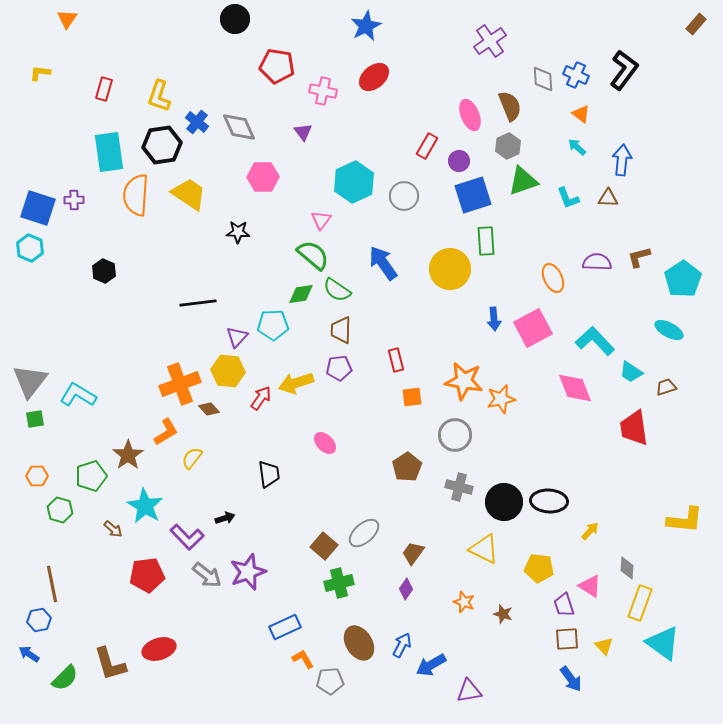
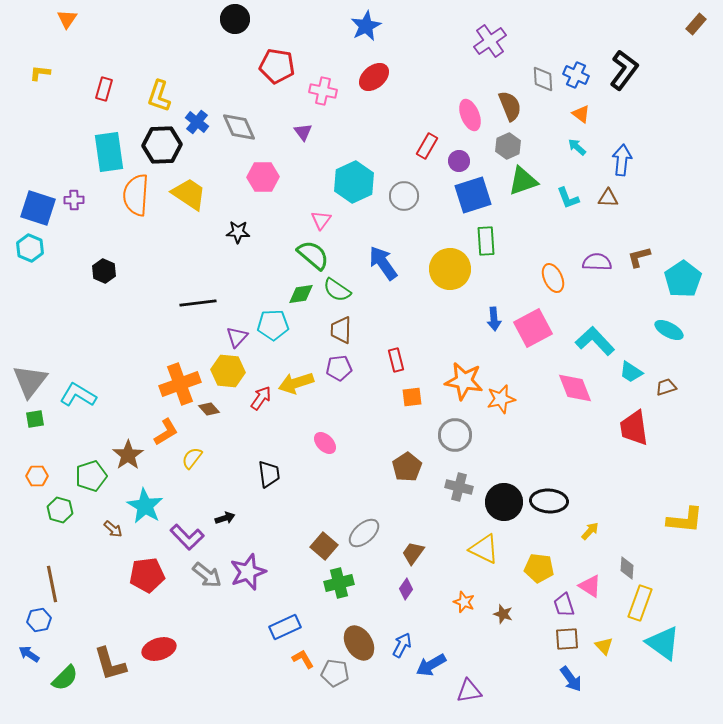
black hexagon at (162, 145): rotated 6 degrees clockwise
gray pentagon at (330, 681): moved 5 px right, 8 px up; rotated 12 degrees clockwise
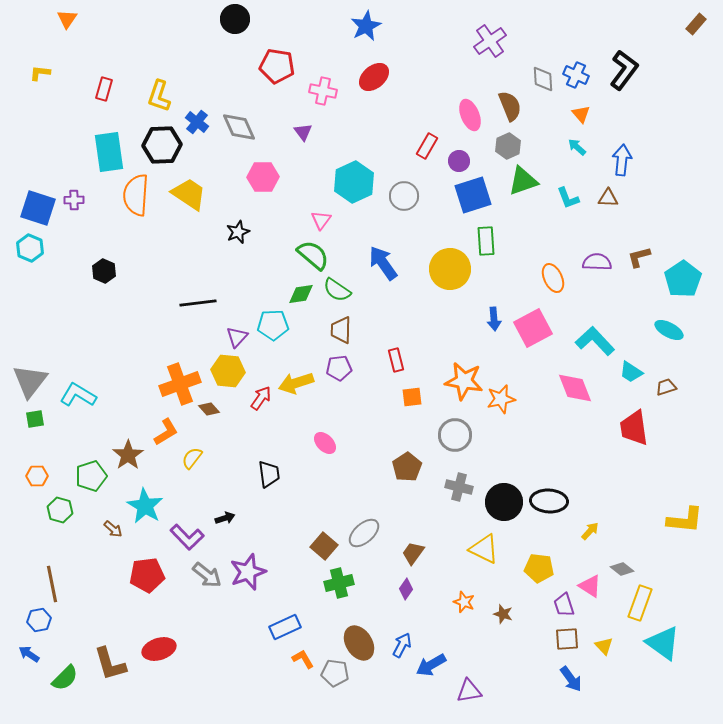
orange triangle at (581, 114): rotated 12 degrees clockwise
black star at (238, 232): rotated 25 degrees counterclockwise
gray diamond at (627, 568): moved 5 px left, 1 px down; rotated 55 degrees counterclockwise
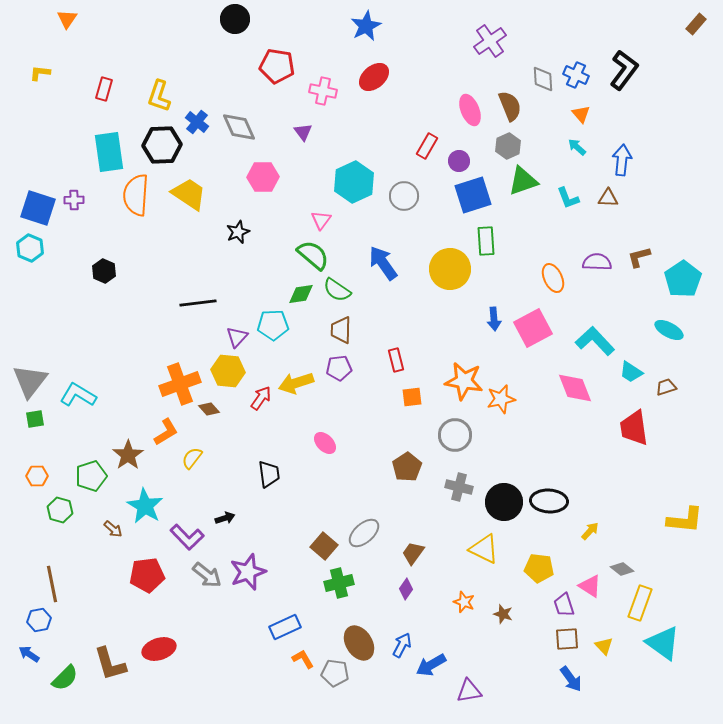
pink ellipse at (470, 115): moved 5 px up
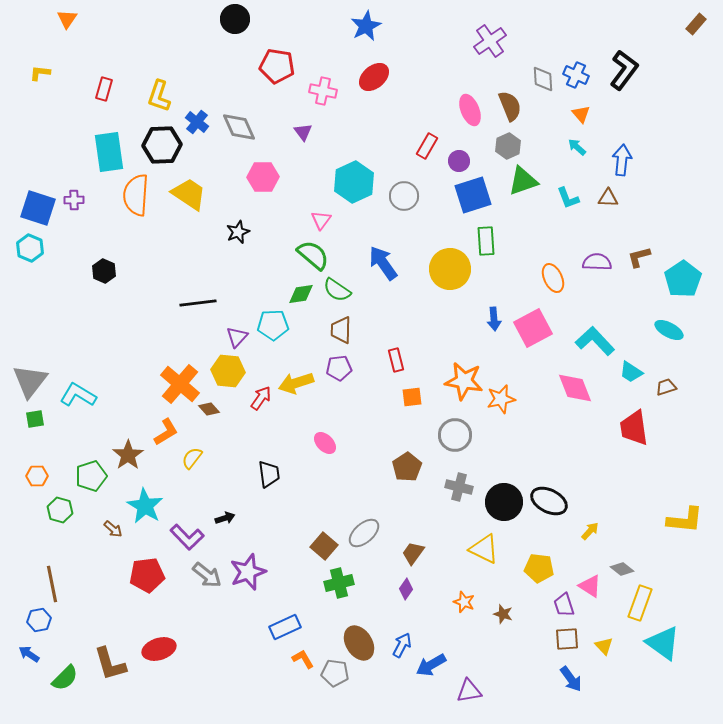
orange cross at (180, 384): rotated 30 degrees counterclockwise
black ellipse at (549, 501): rotated 24 degrees clockwise
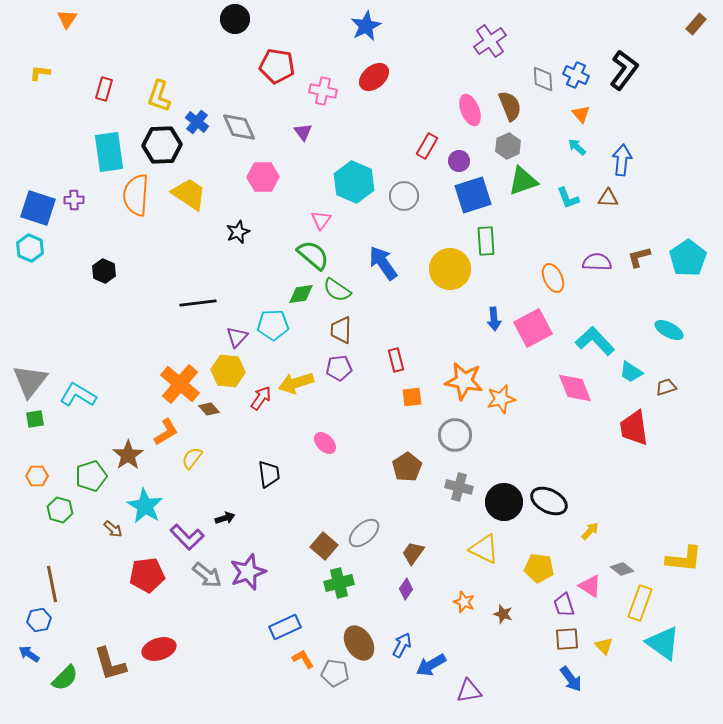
cyan hexagon at (354, 182): rotated 12 degrees counterclockwise
cyan pentagon at (683, 279): moved 5 px right, 21 px up
yellow L-shape at (685, 520): moved 1 px left, 39 px down
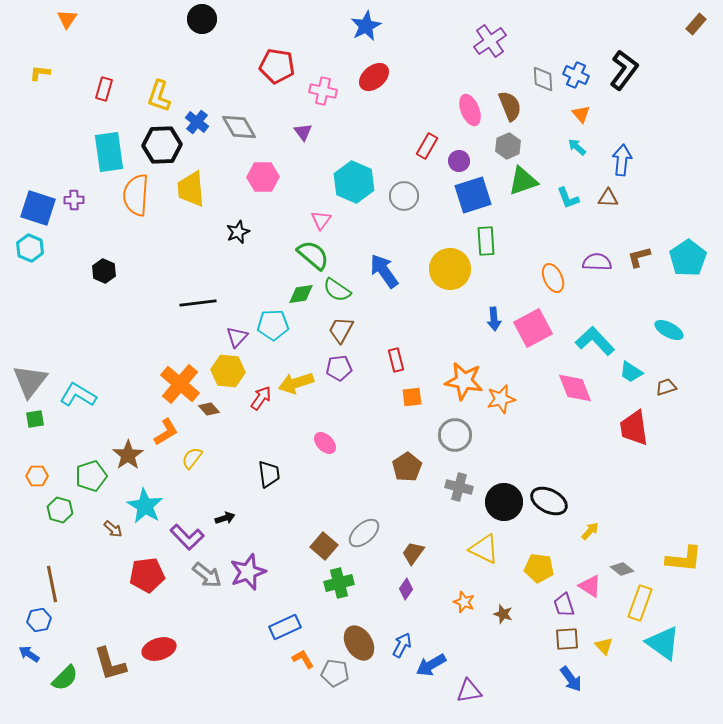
black circle at (235, 19): moved 33 px left
gray diamond at (239, 127): rotated 6 degrees counterclockwise
yellow trapezoid at (189, 194): moved 2 px right, 5 px up; rotated 129 degrees counterclockwise
blue arrow at (383, 263): moved 1 px right, 8 px down
brown trapezoid at (341, 330): rotated 28 degrees clockwise
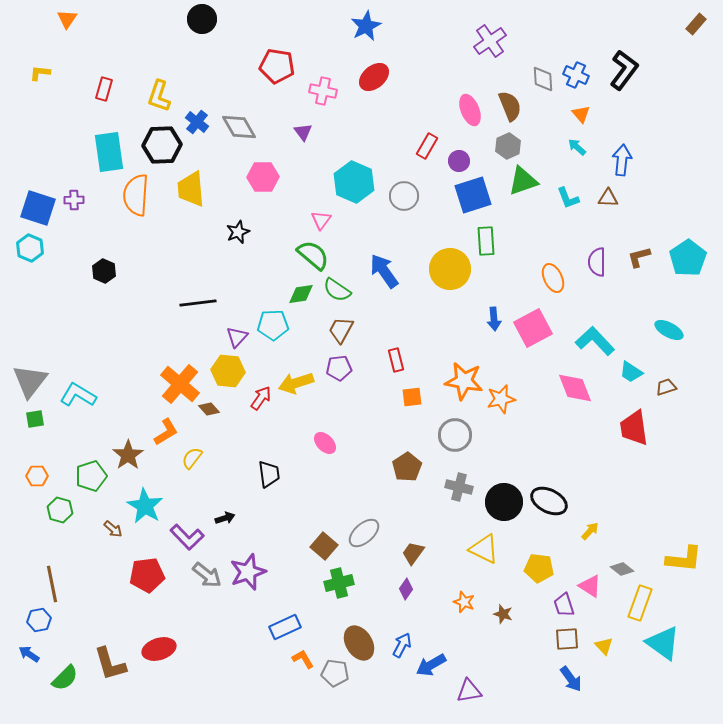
purple semicircle at (597, 262): rotated 92 degrees counterclockwise
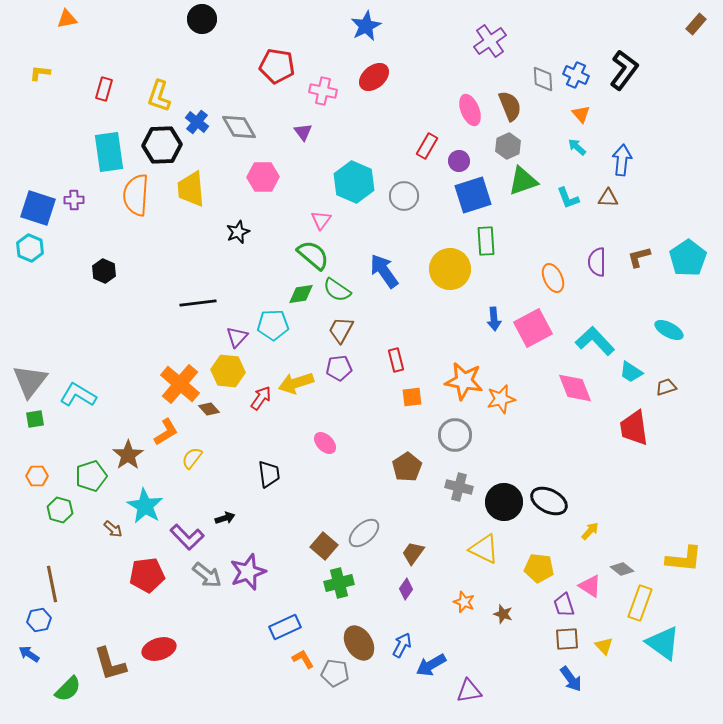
orange triangle at (67, 19): rotated 45 degrees clockwise
green semicircle at (65, 678): moved 3 px right, 11 px down
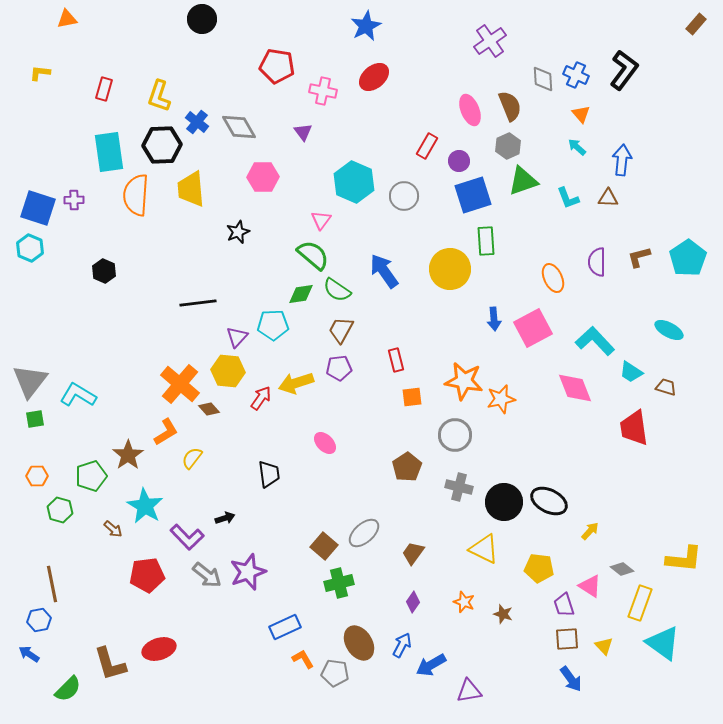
brown trapezoid at (666, 387): rotated 35 degrees clockwise
purple diamond at (406, 589): moved 7 px right, 13 px down
